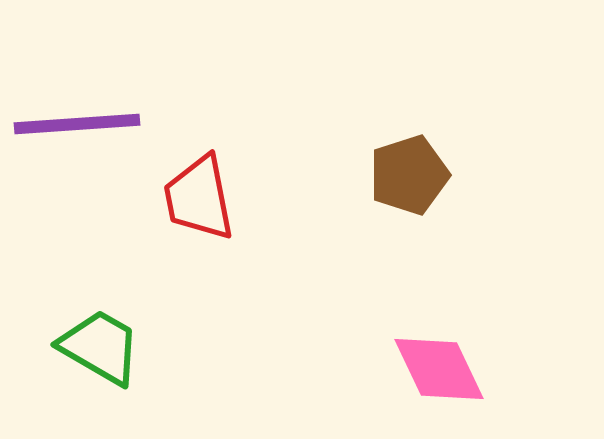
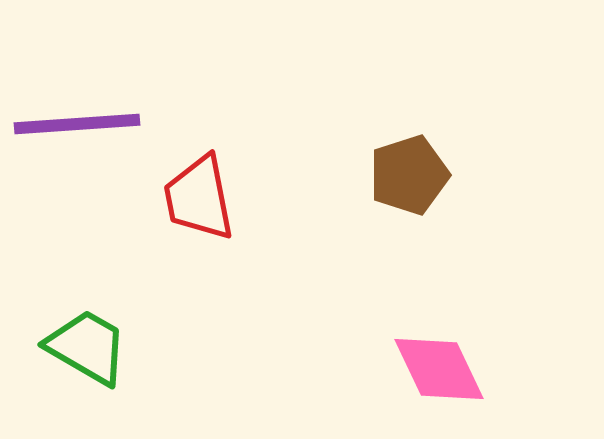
green trapezoid: moved 13 px left
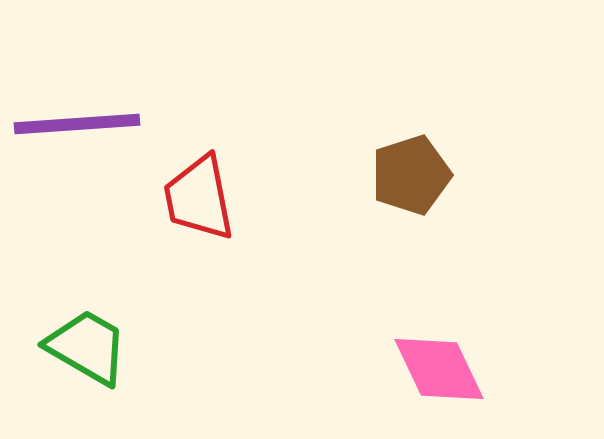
brown pentagon: moved 2 px right
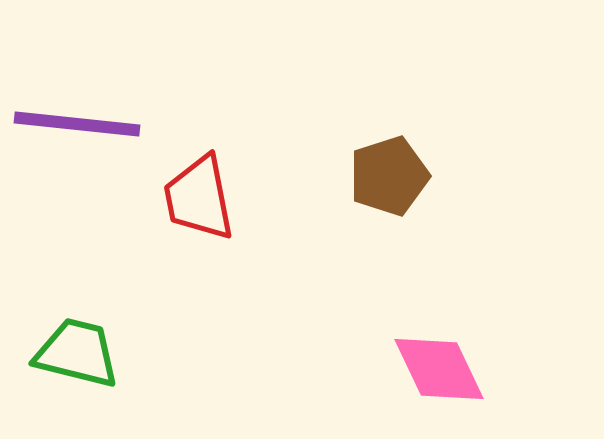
purple line: rotated 10 degrees clockwise
brown pentagon: moved 22 px left, 1 px down
green trapezoid: moved 10 px left, 6 px down; rotated 16 degrees counterclockwise
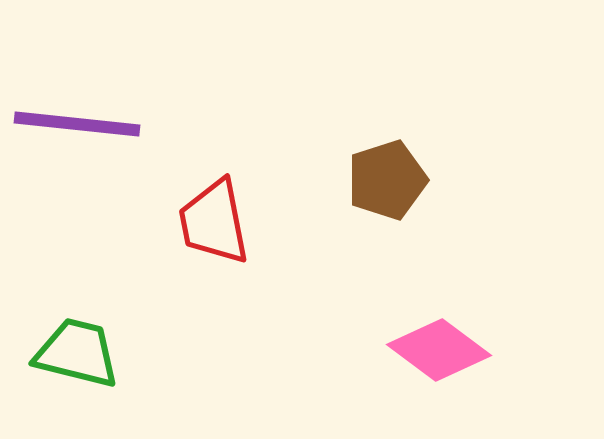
brown pentagon: moved 2 px left, 4 px down
red trapezoid: moved 15 px right, 24 px down
pink diamond: moved 19 px up; rotated 28 degrees counterclockwise
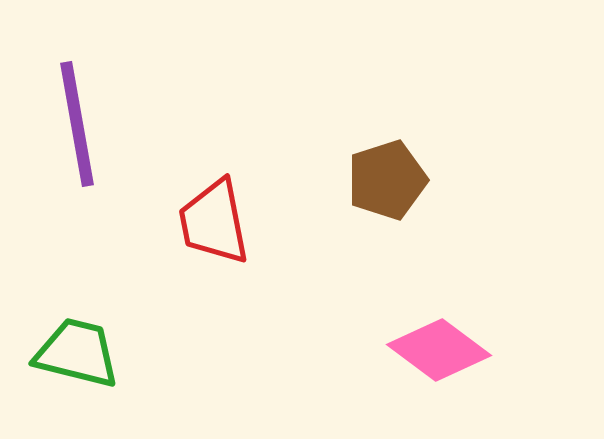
purple line: rotated 74 degrees clockwise
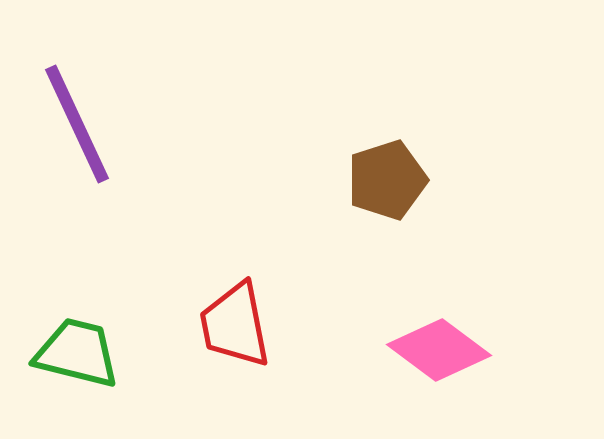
purple line: rotated 15 degrees counterclockwise
red trapezoid: moved 21 px right, 103 px down
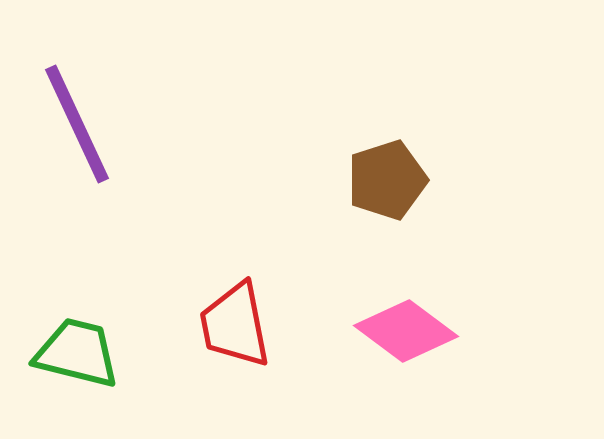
pink diamond: moved 33 px left, 19 px up
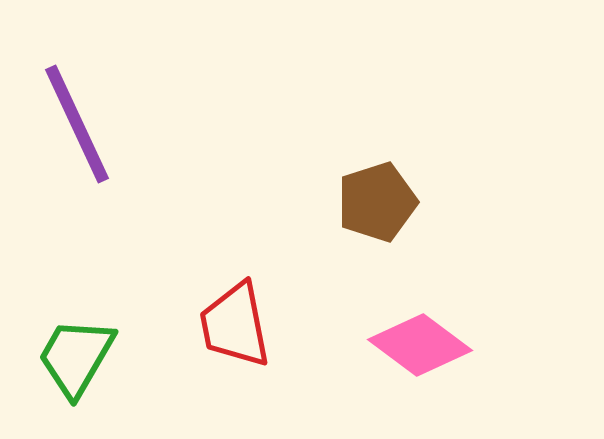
brown pentagon: moved 10 px left, 22 px down
pink diamond: moved 14 px right, 14 px down
green trapezoid: moved 1 px left, 4 px down; rotated 74 degrees counterclockwise
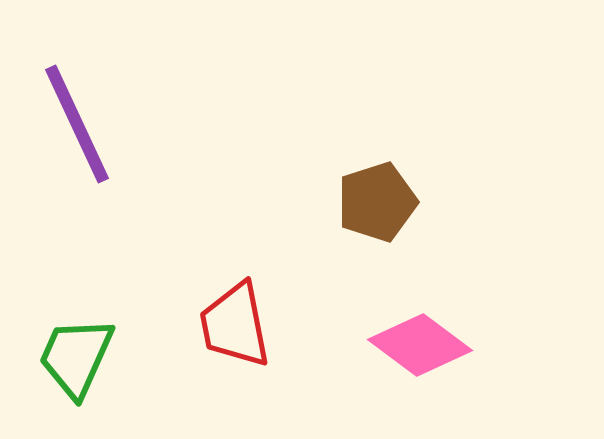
green trapezoid: rotated 6 degrees counterclockwise
